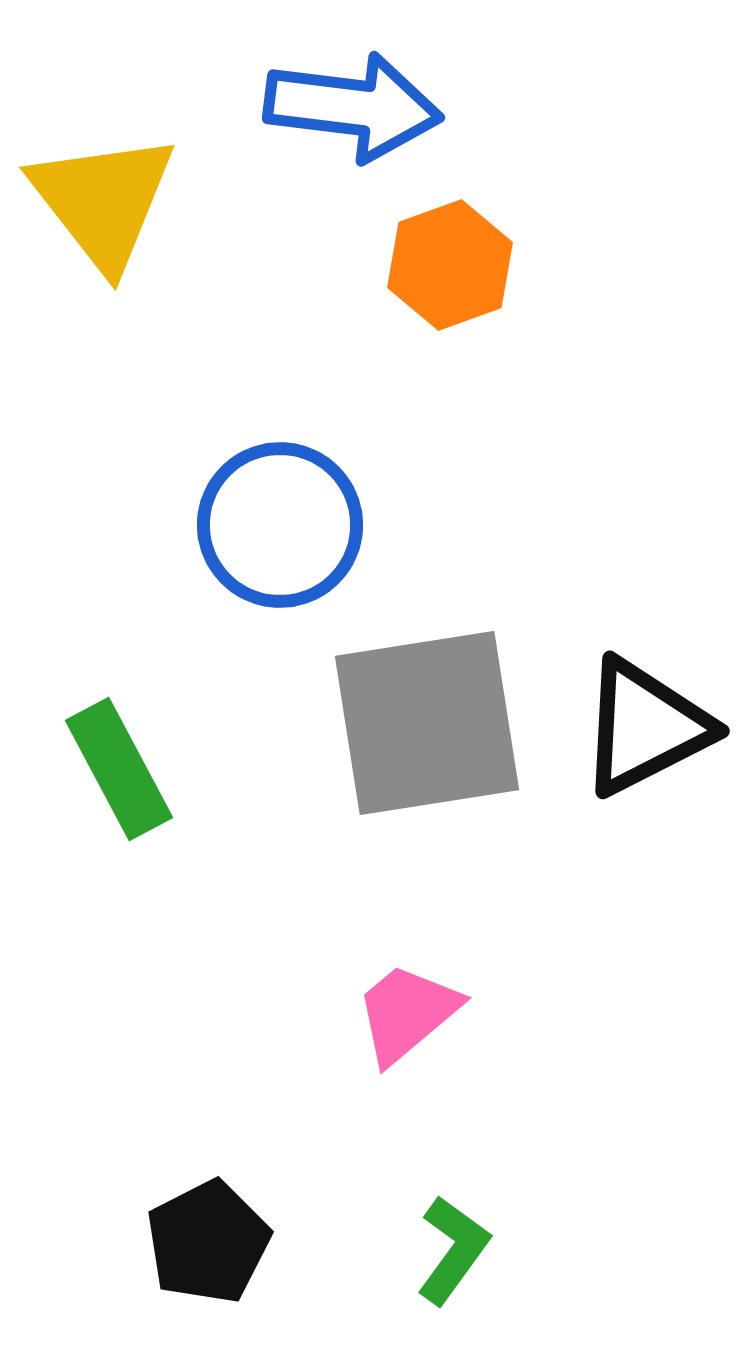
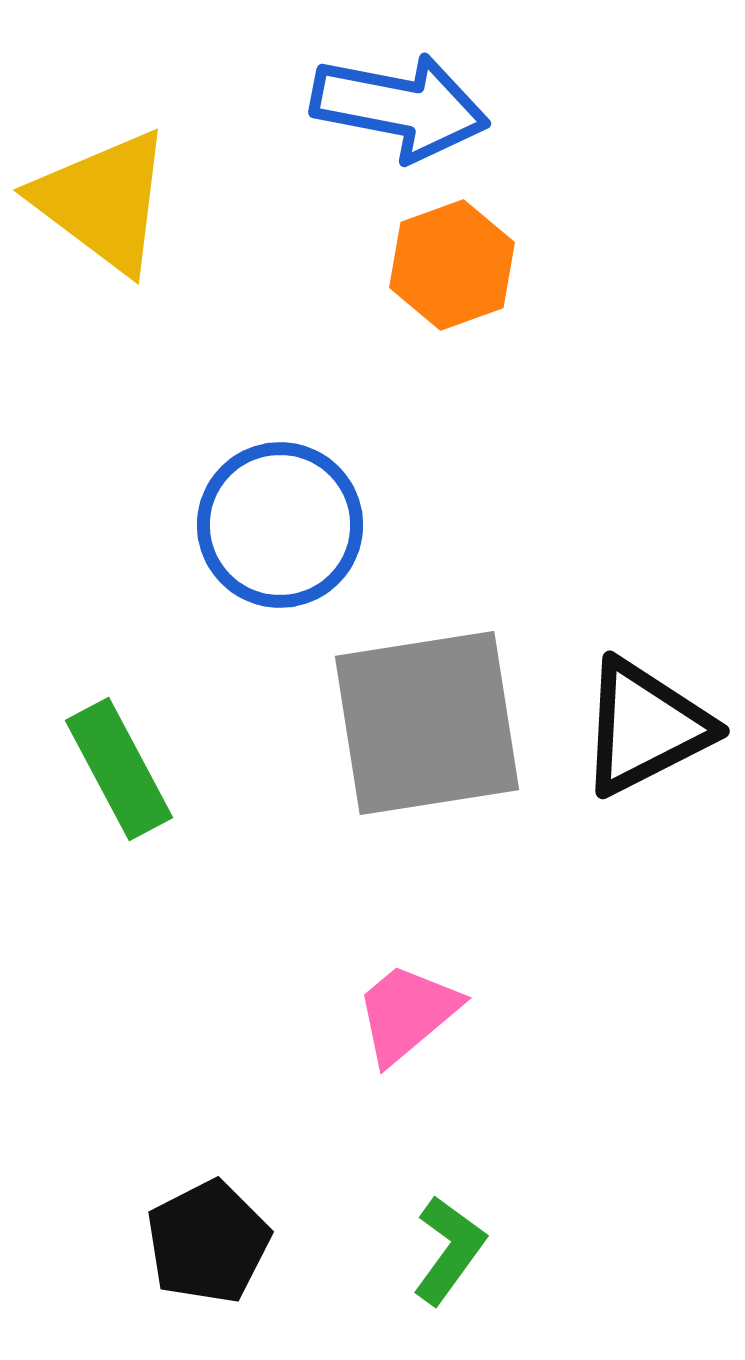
blue arrow: moved 47 px right; rotated 4 degrees clockwise
yellow triangle: rotated 15 degrees counterclockwise
orange hexagon: moved 2 px right
green L-shape: moved 4 px left
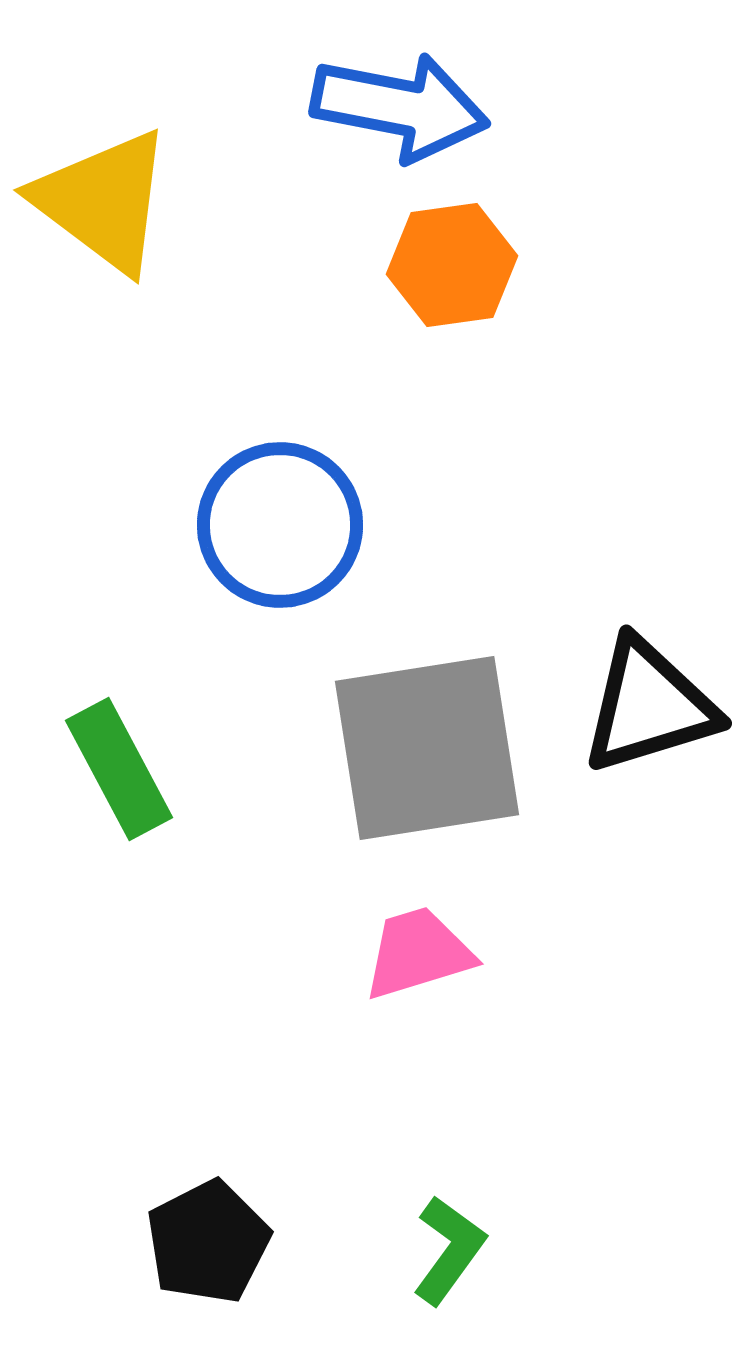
orange hexagon: rotated 12 degrees clockwise
gray square: moved 25 px down
black triangle: moved 4 px right, 21 px up; rotated 10 degrees clockwise
pink trapezoid: moved 11 px right, 60 px up; rotated 23 degrees clockwise
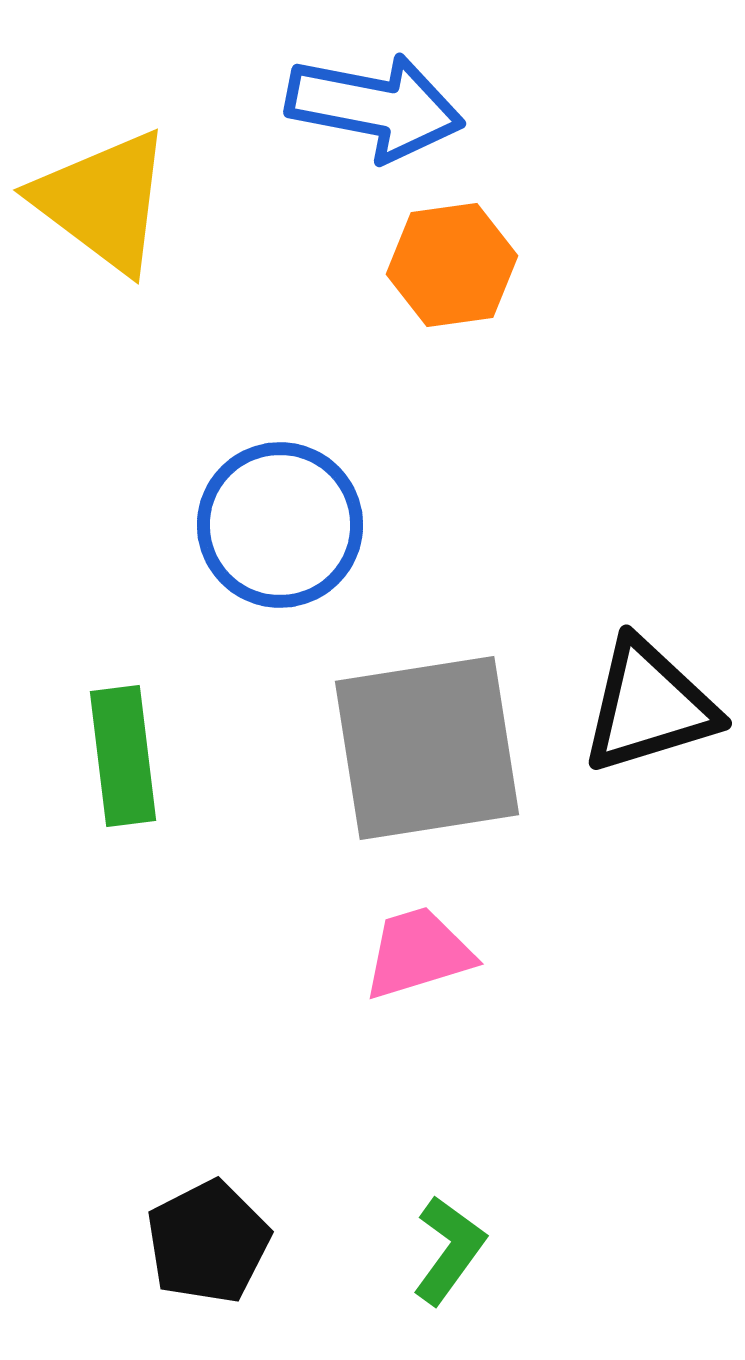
blue arrow: moved 25 px left
green rectangle: moved 4 px right, 13 px up; rotated 21 degrees clockwise
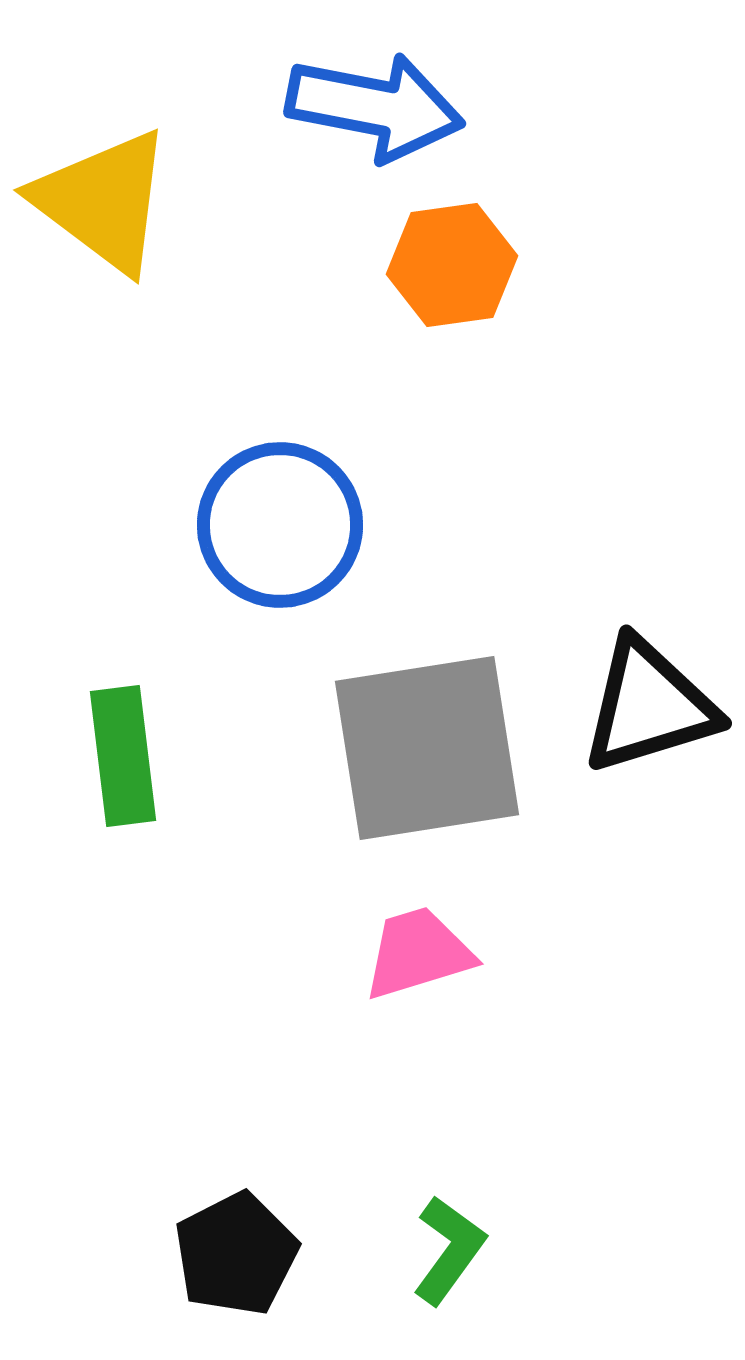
black pentagon: moved 28 px right, 12 px down
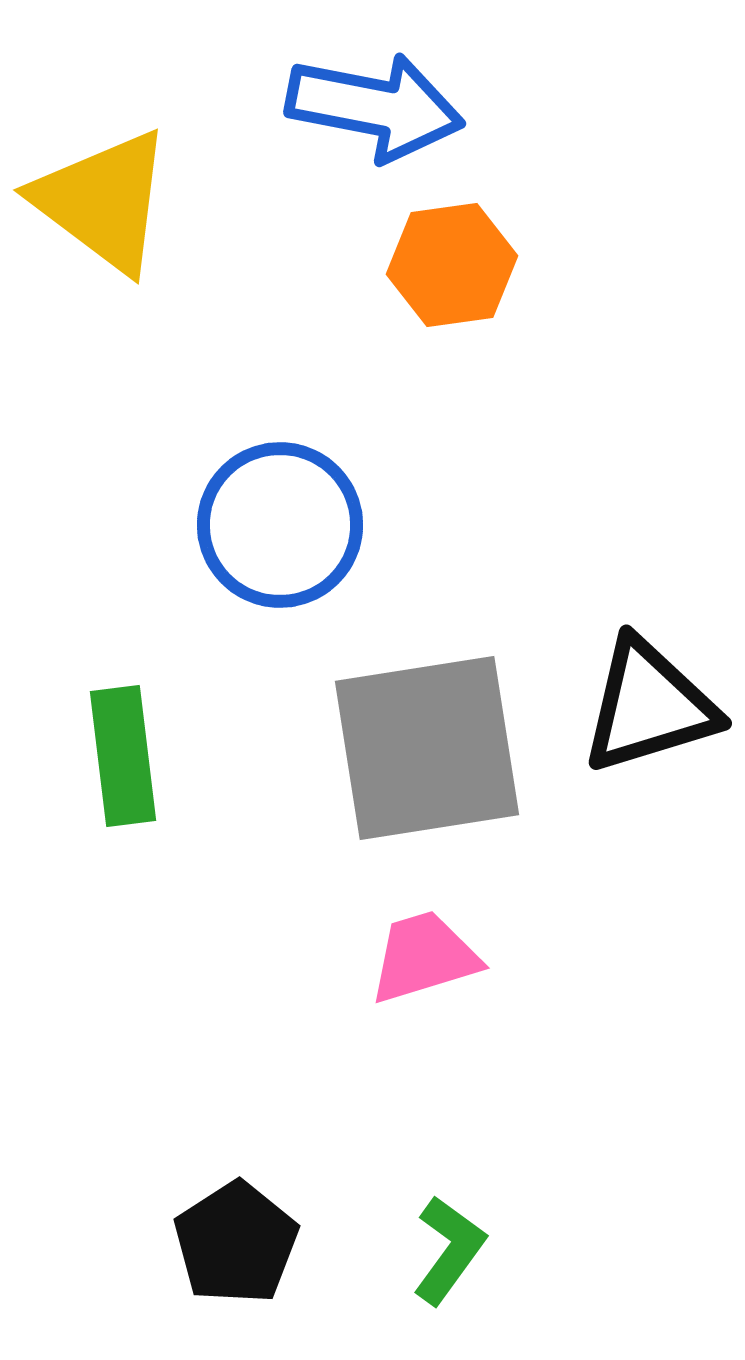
pink trapezoid: moved 6 px right, 4 px down
black pentagon: moved 11 px up; rotated 6 degrees counterclockwise
